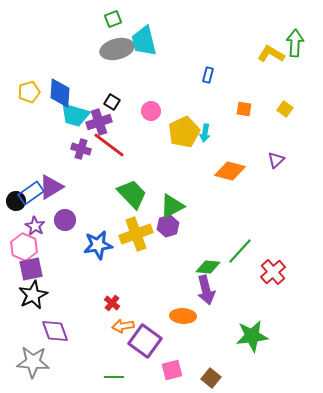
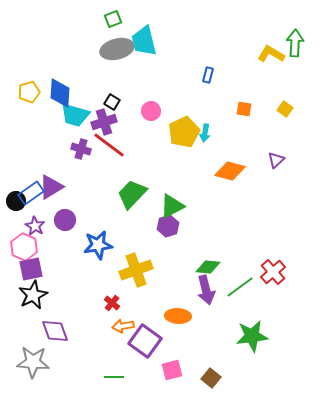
purple cross at (99, 122): moved 5 px right
green trapezoid at (132, 194): rotated 92 degrees counterclockwise
yellow cross at (136, 234): moved 36 px down
green line at (240, 251): moved 36 px down; rotated 12 degrees clockwise
orange ellipse at (183, 316): moved 5 px left
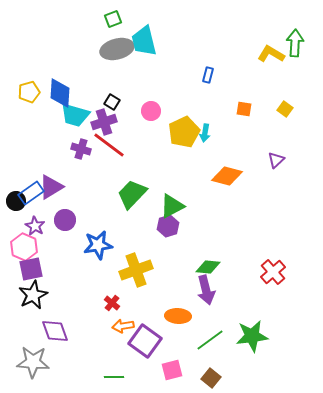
orange diamond at (230, 171): moved 3 px left, 5 px down
green line at (240, 287): moved 30 px left, 53 px down
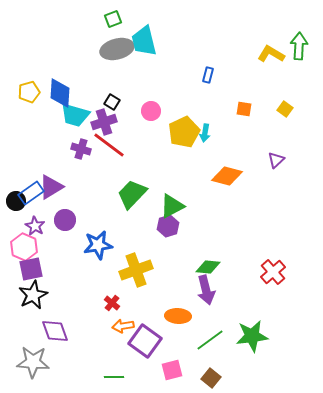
green arrow at (295, 43): moved 4 px right, 3 px down
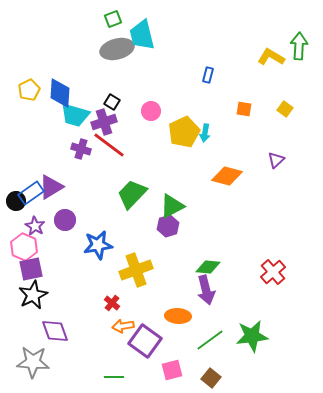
cyan trapezoid at (144, 41): moved 2 px left, 6 px up
yellow L-shape at (271, 54): moved 3 px down
yellow pentagon at (29, 92): moved 2 px up; rotated 10 degrees counterclockwise
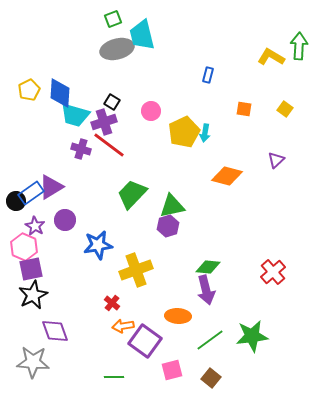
green triangle at (172, 206): rotated 16 degrees clockwise
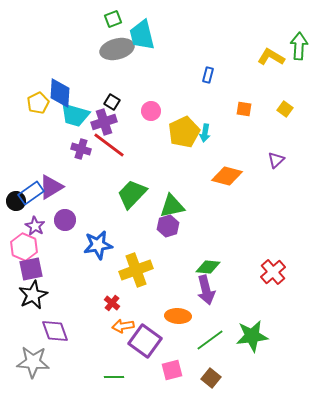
yellow pentagon at (29, 90): moved 9 px right, 13 px down
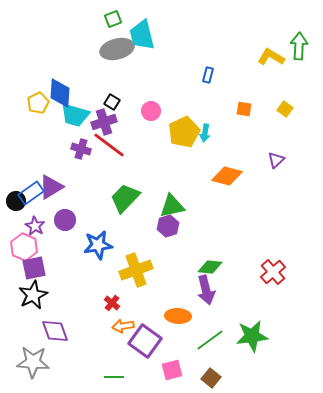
green trapezoid at (132, 194): moved 7 px left, 4 px down
green diamond at (208, 267): moved 2 px right
purple square at (31, 269): moved 3 px right, 1 px up
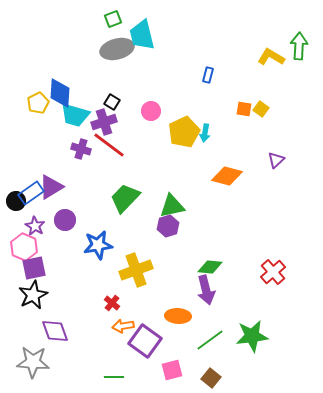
yellow square at (285, 109): moved 24 px left
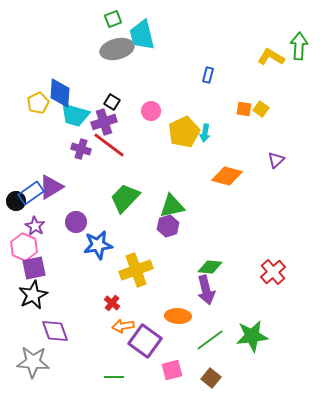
purple circle at (65, 220): moved 11 px right, 2 px down
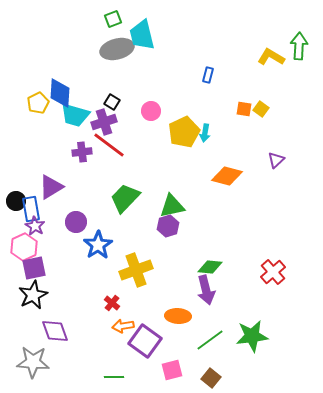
purple cross at (81, 149): moved 1 px right, 3 px down; rotated 24 degrees counterclockwise
blue rectangle at (31, 193): moved 16 px down; rotated 65 degrees counterclockwise
blue star at (98, 245): rotated 24 degrees counterclockwise
pink hexagon at (24, 247): rotated 12 degrees clockwise
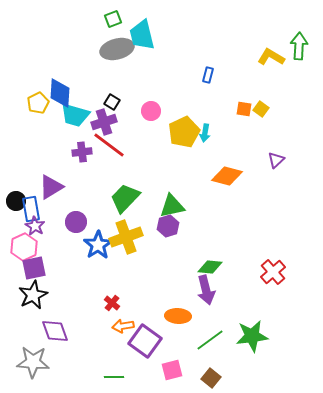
yellow cross at (136, 270): moved 10 px left, 33 px up
